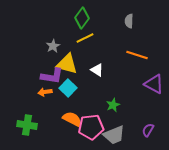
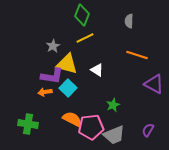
green diamond: moved 3 px up; rotated 15 degrees counterclockwise
green cross: moved 1 px right, 1 px up
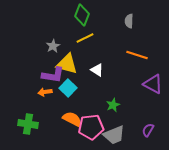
purple L-shape: moved 1 px right, 1 px up
purple triangle: moved 1 px left
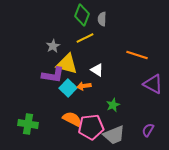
gray semicircle: moved 27 px left, 2 px up
orange arrow: moved 39 px right, 6 px up
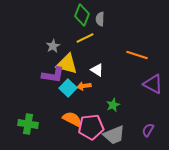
gray semicircle: moved 2 px left
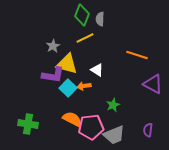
purple semicircle: rotated 24 degrees counterclockwise
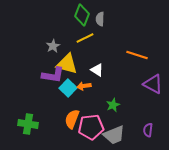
orange semicircle: rotated 96 degrees counterclockwise
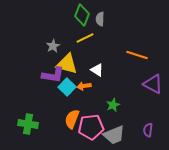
cyan square: moved 1 px left, 1 px up
